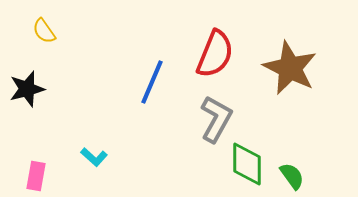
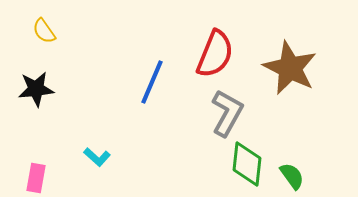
black star: moved 9 px right; rotated 9 degrees clockwise
gray L-shape: moved 11 px right, 6 px up
cyan L-shape: moved 3 px right
green diamond: rotated 6 degrees clockwise
pink rectangle: moved 2 px down
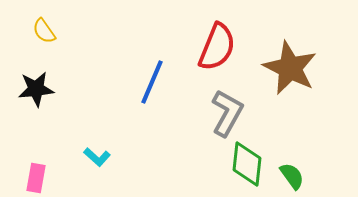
red semicircle: moved 2 px right, 7 px up
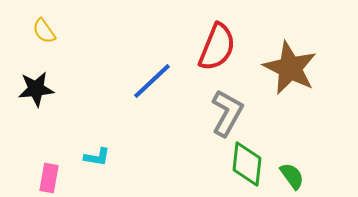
blue line: moved 1 px up; rotated 24 degrees clockwise
cyan L-shape: rotated 32 degrees counterclockwise
pink rectangle: moved 13 px right
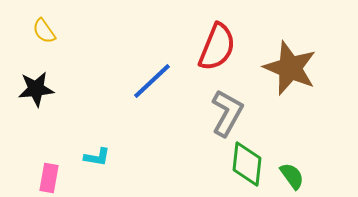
brown star: rotated 4 degrees counterclockwise
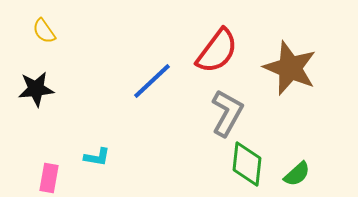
red semicircle: moved 4 px down; rotated 15 degrees clockwise
green semicircle: moved 5 px right, 2 px up; rotated 84 degrees clockwise
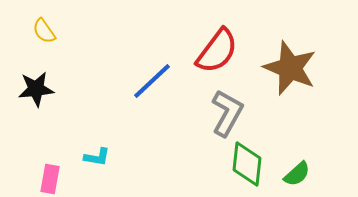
pink rectangle: moved 1 px right, 1 px down
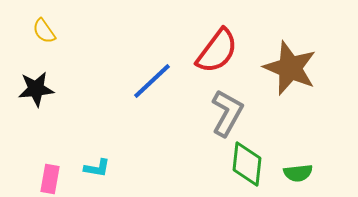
cyan L-shape: moved 11 px down
green semicircle: moved 1 px right, 1 px up; rotated 36 degrees clockwise
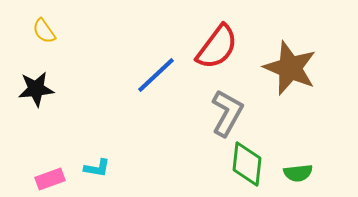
red semicircle: moved 4 px up
blue line: moved 4 px right, 6 px up
pink rectangle: rotated 60 degrees clockwise
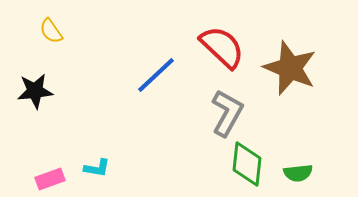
yellow semicircle: moved 7 px right
red semicircle: moved 5 px right; rotated 84 degrees counterclockwise
black star: moved 1 px left, 2 px down
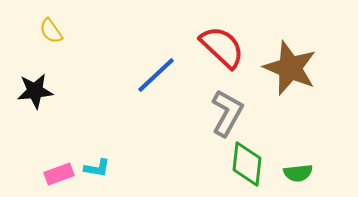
pink rectangle: moved 9 px right, 5 px up
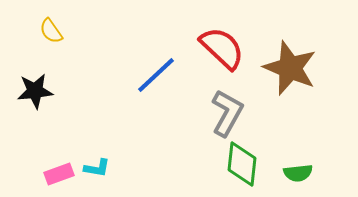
red semicircle: moved 1 px down
green diamond: moved 5 px left
